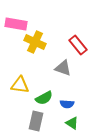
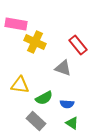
gray rectangle: rotated 60 degrees counterclockwise
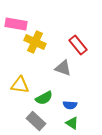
blue semicircle: moved 3 px right, 1 px down
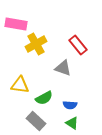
yellow cross: moved 1 px right, 2 px down; rotated 35 degrees clockwise
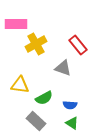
pink rectangle: rotated 10 degrees counterclockwise
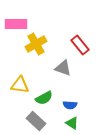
red rectangle: moved 2 px right
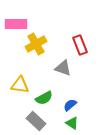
red rectangle: rotated 18 degrees clockwise
blue semicircle: rotated 136 degrees clockwise
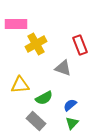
yellow triangle: rotated 12 degrees counterclockwise
green triangle: rotated 40 degrees clockwise
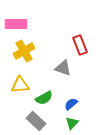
yellow cross: moved 12 px left, 7 px down
blue semicircle: moved 1 px right, 1 px up
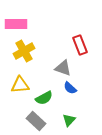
blue semicircle: moved 1 px left, 16 px up; rotated 96 degrees counterclockwise
green triangle: moved 3 px left, 3 px up
